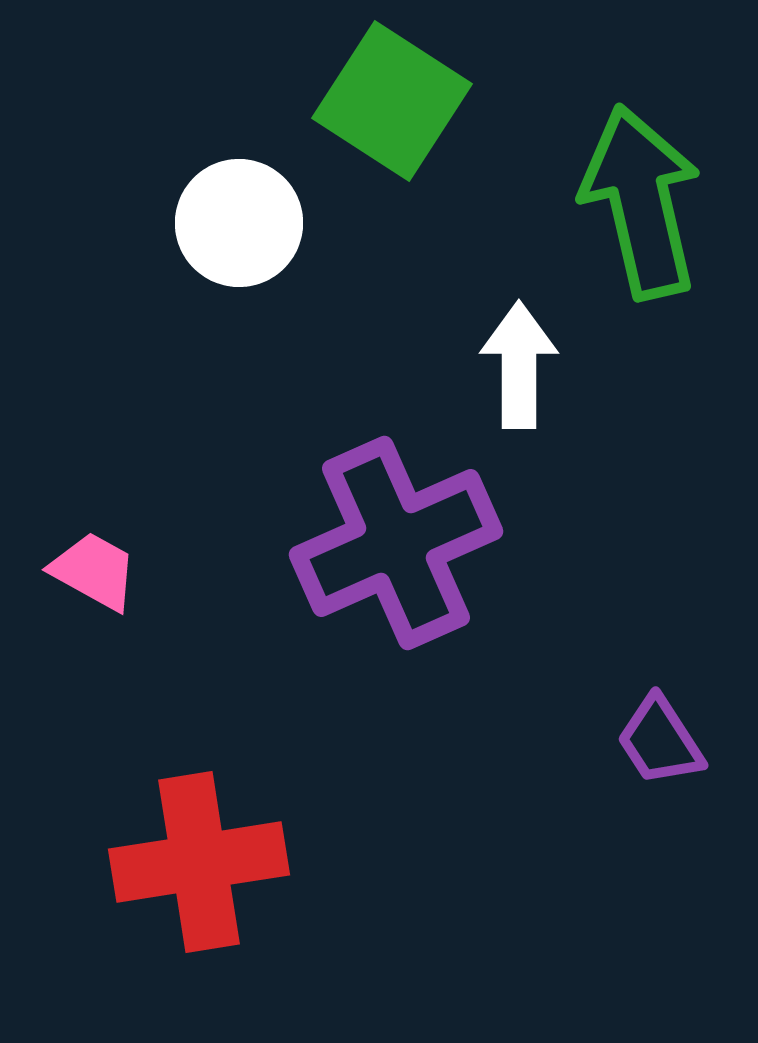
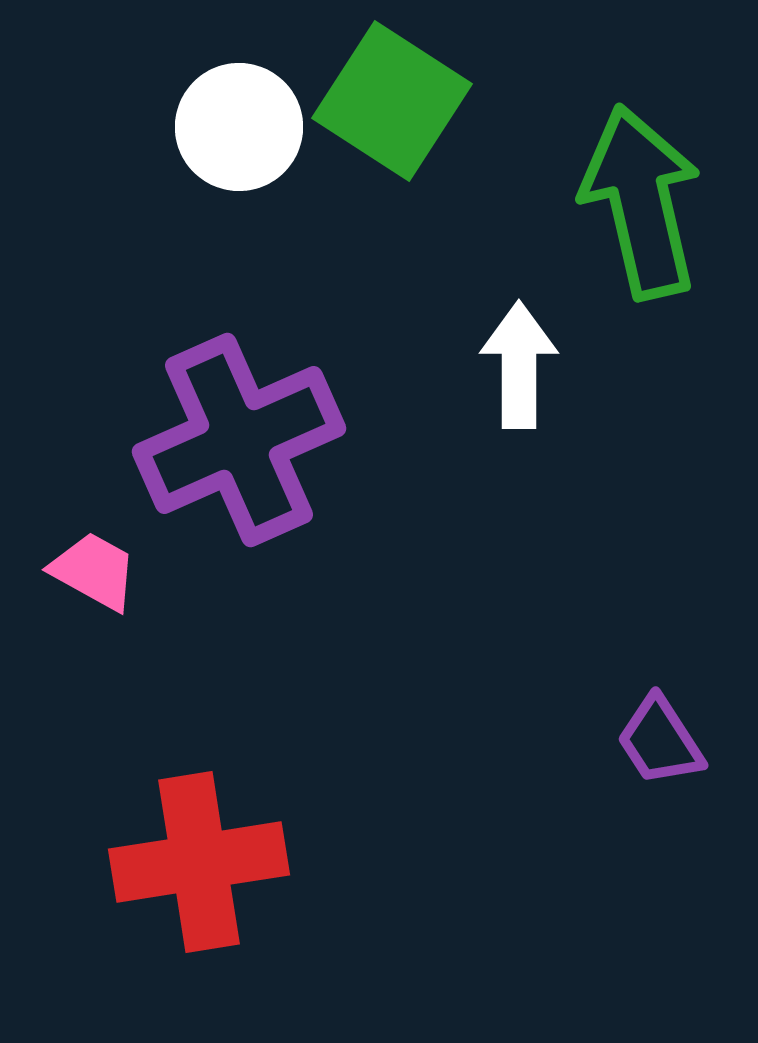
white circle: moved 96 px up
purple cross: moved 157 px left, 103 px up
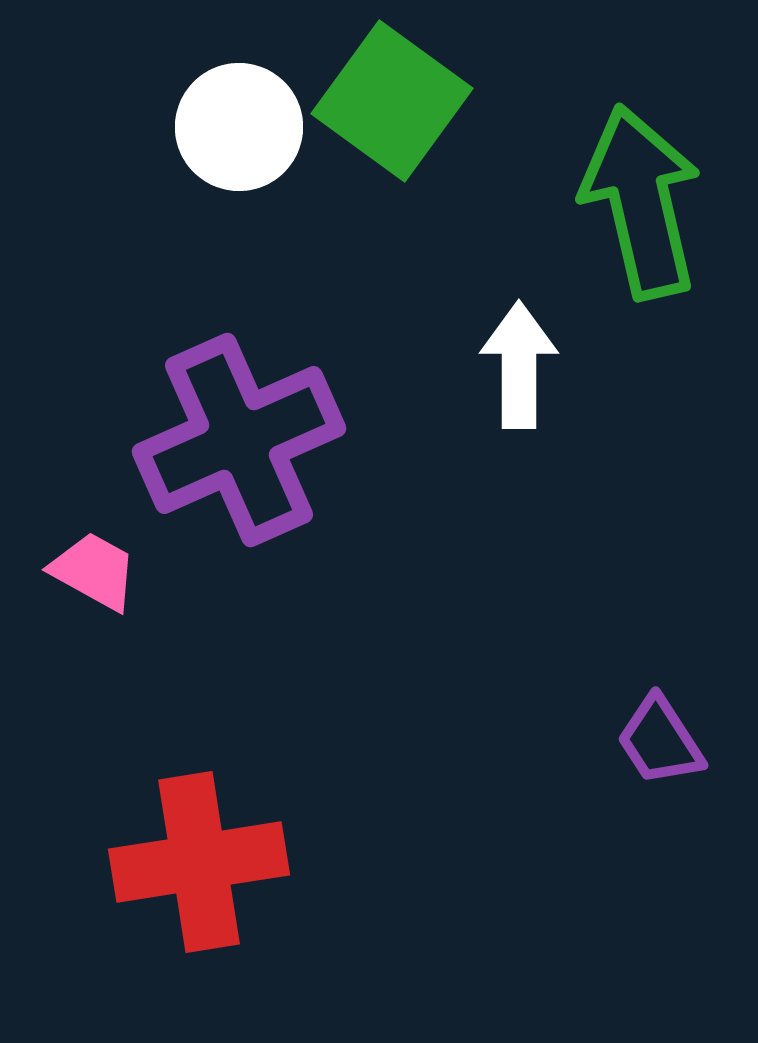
green square: rotated 3 degrees clockwise
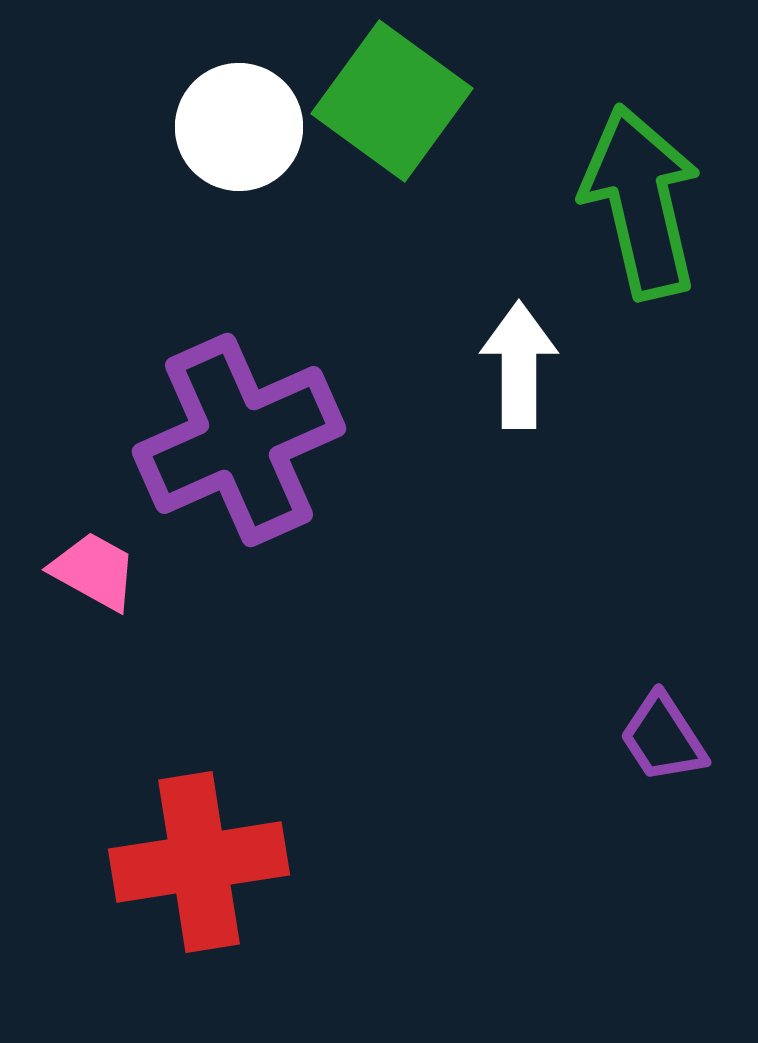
purple trapezoid: moved 3 px right, 3 px up
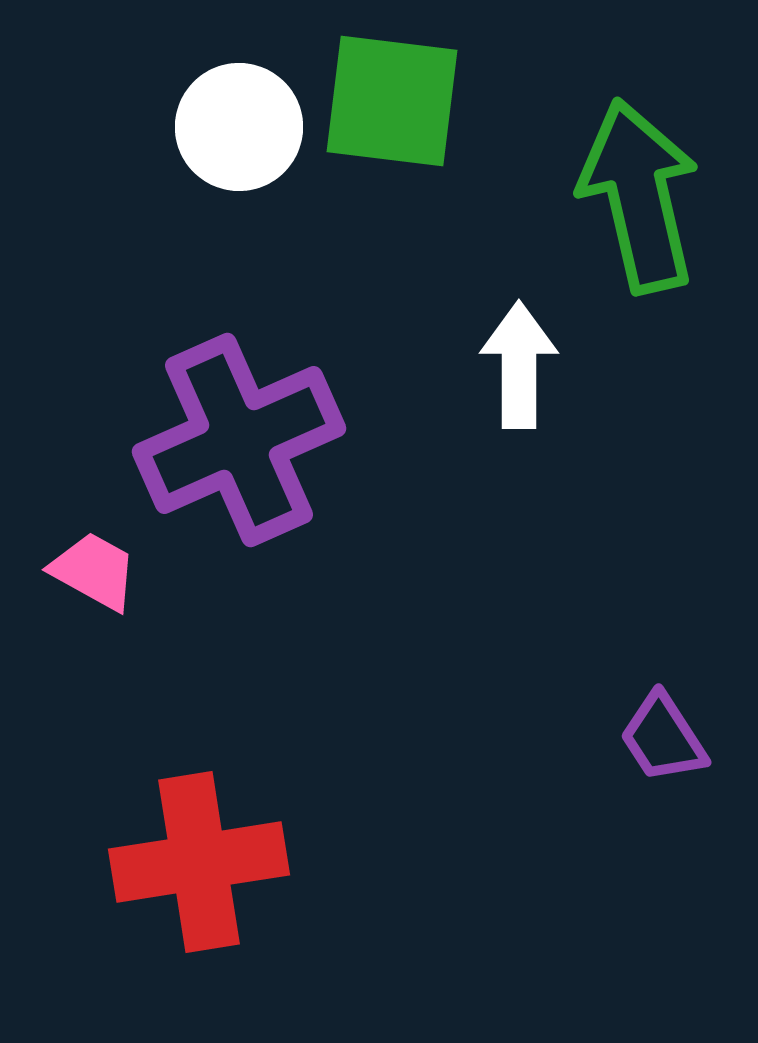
green square: rotated 29 degrees counterclockwise
green arrow: moved 2 px left, 6 px up
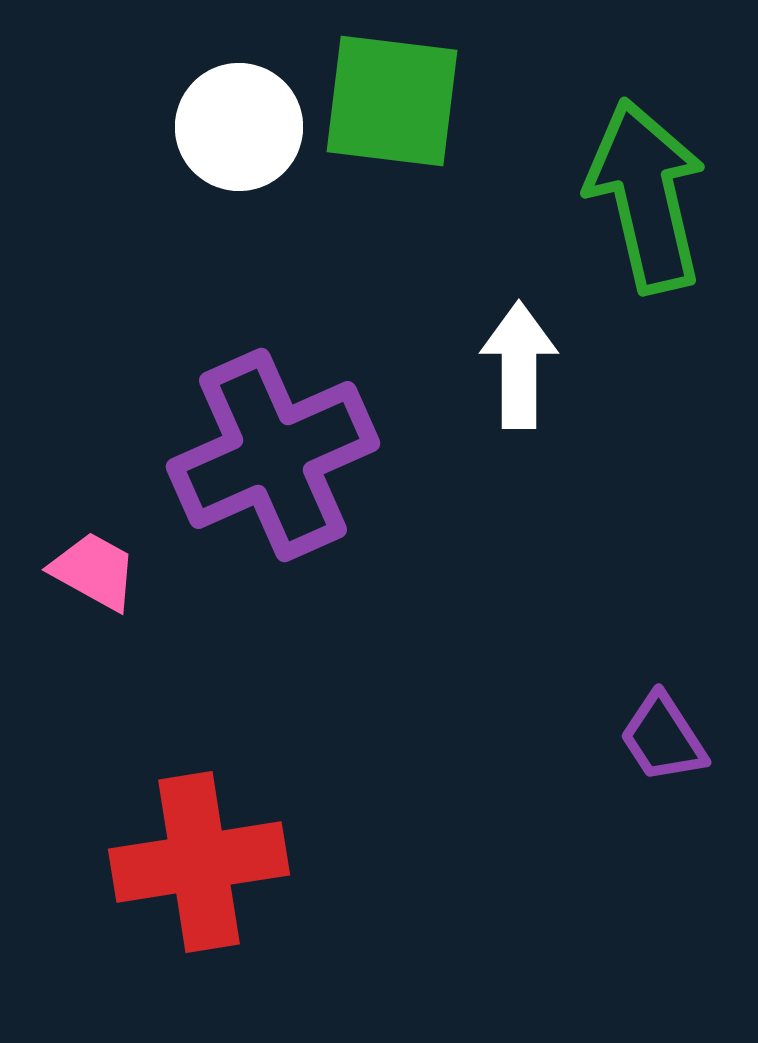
green arrow: moved 7 px right
purple cross: moved 34 px right, 15 px down
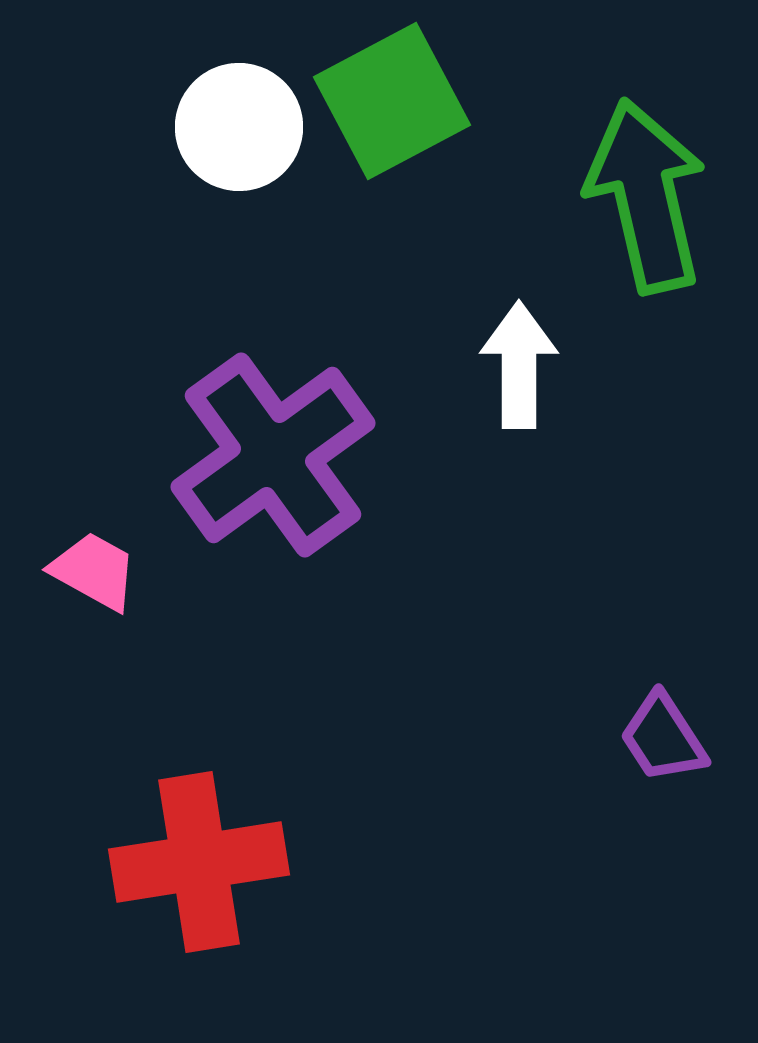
green square: rotated 35 degrees counterclockwise
purple cross: rotated 12 degrees counterclockwise
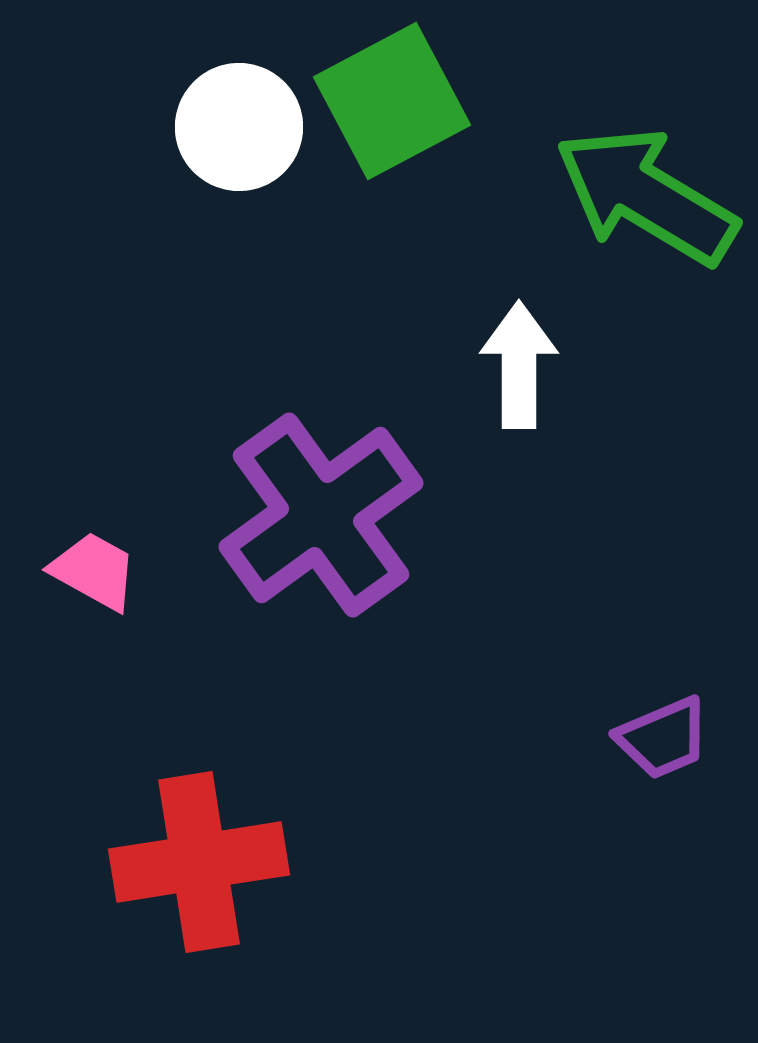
green arrow: rotated 46 degrees counterclockwise
purple cross: moved 48 px right, 60 px down
purple trapezoid: rotated 80 degrees counterclockwise
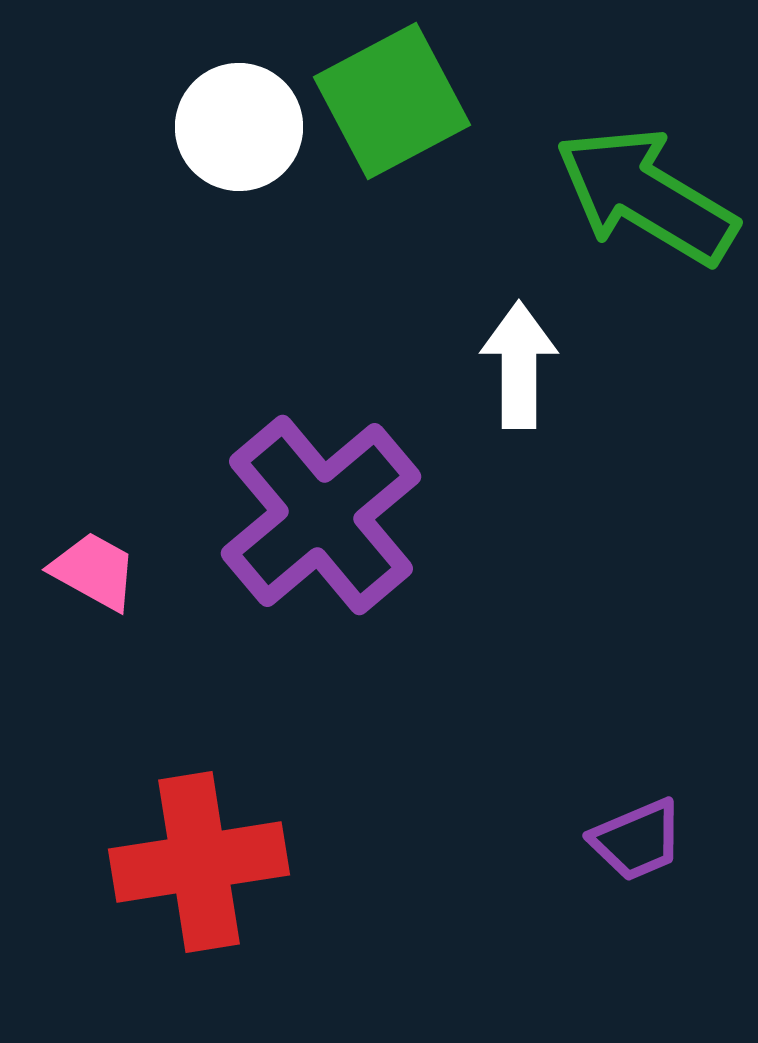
purple cross: rotated 4 degrees counterclockwise
purple trapezoid: moved 26 px left, 102 px down
